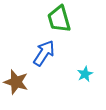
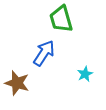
green trapezoid: moved 2 px right
brown star: moved 1 px right, 1 px down
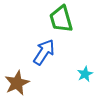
blue arrow: moved 1 px up
brown star: rotated 30 degrees clockwise
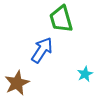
blue arrow: moved 2 px left, 2 px up
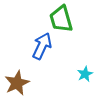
blue arrow: moved 4 px up; rotated 8 degrees counterclockwise
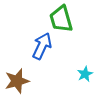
brown star: moved 2 px up; rotated 10 degrees clockwise
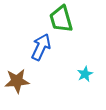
blue arrow: moved 1 px left, 1 px down
brown star: rotated 10 degrees clockwise
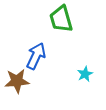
blue arrow: moved 5 px left, 9 px down
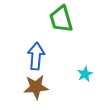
blue arrow: rotated 20 degrees counterclockwise
brown star: moved 19 px right, 6 px down
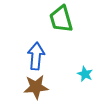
cyan star: rotated 21 degrees counterclockwise
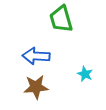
blue arrow: rotated 92 degrees counterclockwise
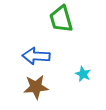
cyan star: moved 2 px left
